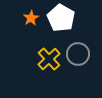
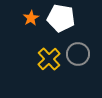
white pentagon: rotated 20 degrees counterclockwise
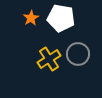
yellow cross: rotated 10 degrees clockwise
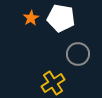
yellow cross: moved 4 px right, 24 px down
